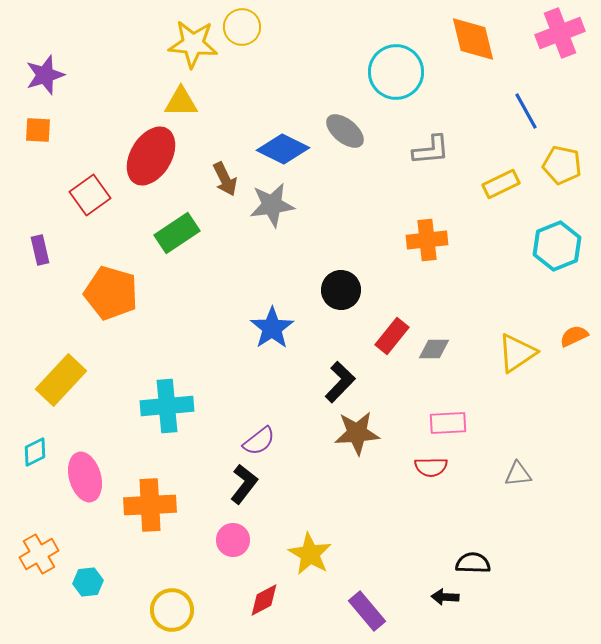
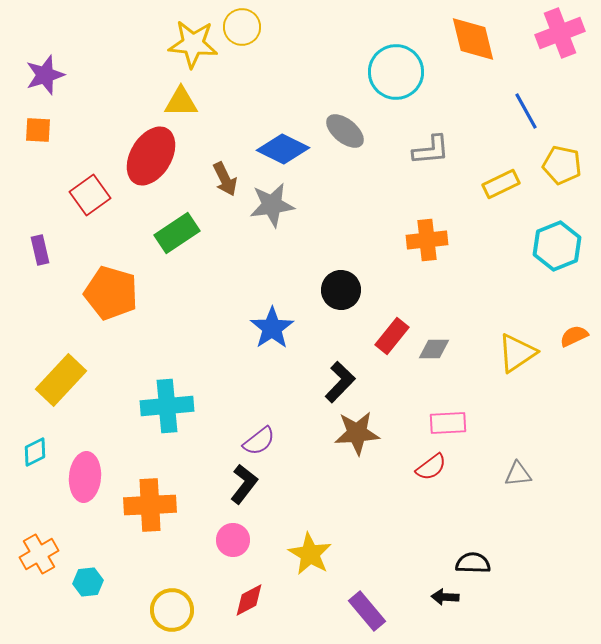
red semicircle at (431, 467): rotated 36 degrees counterclockwise
pink ellipse at (85, 477): rotated 21 degrees clockwise
red diamond at (264, 600): moved 15 px left
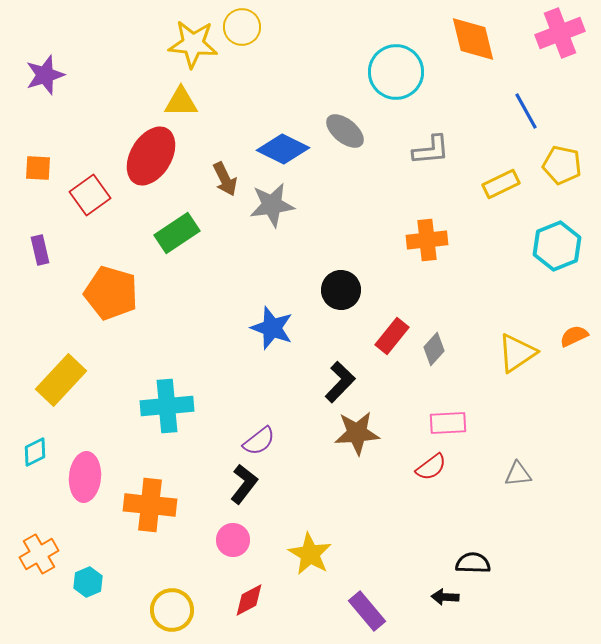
orange square at (38, 130): moved 38 px down
blue star at (272, 328): rotated 18 degrees counterclockwise
gray diamond at (434, 349): rotated 48 degrees counterclockwise
orange cross at (150, 505): rotated 9 degrees clockwise
cyan hexagon at (88, 582): rotated 16 degrees counterclockwise
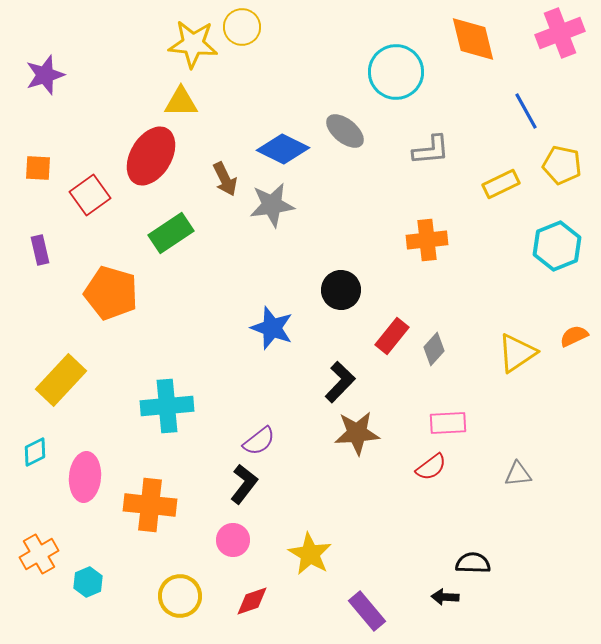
green rectangle at (177, 233): moved 6 px left
red diamond at (249, 600): moved 3 px right, 1 px down; rotated 9 degrees clockwise
yellow circle at (172, 610): moved 8 px right, 14 px up
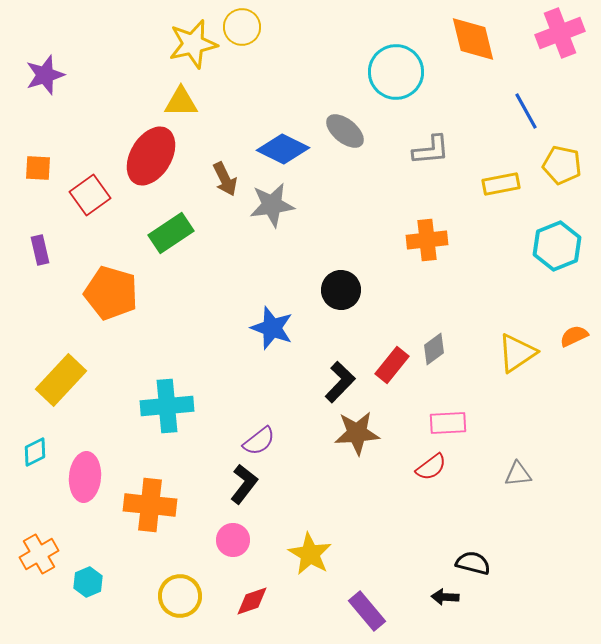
yellow star at (193, 44): rotated 18 degrees counterclockwise
yellow rectangle at (501, 184): rotated 15 degrees clockwise
red rectangle at (392, 336): moved 29 px down
gray diamond at (434, 349): rotated 12 degrees clockwise
black semicircle at (473, 563): rotated 12 degrees clockwise
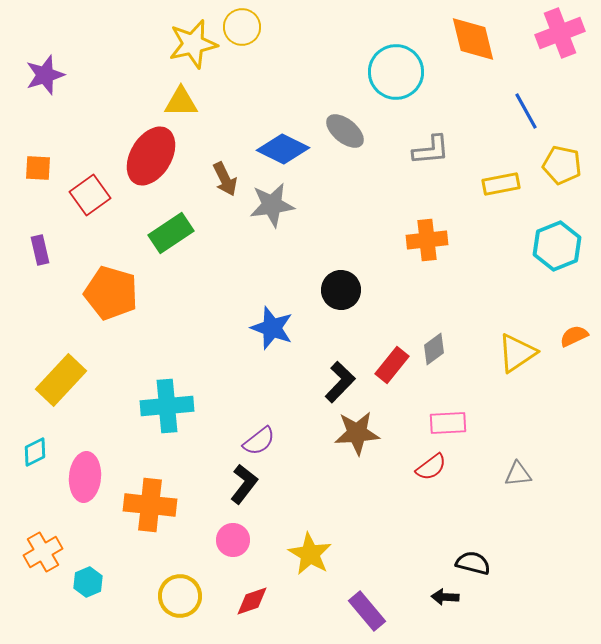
orange cross at (39, 554): moved 4 px right, 2 px up
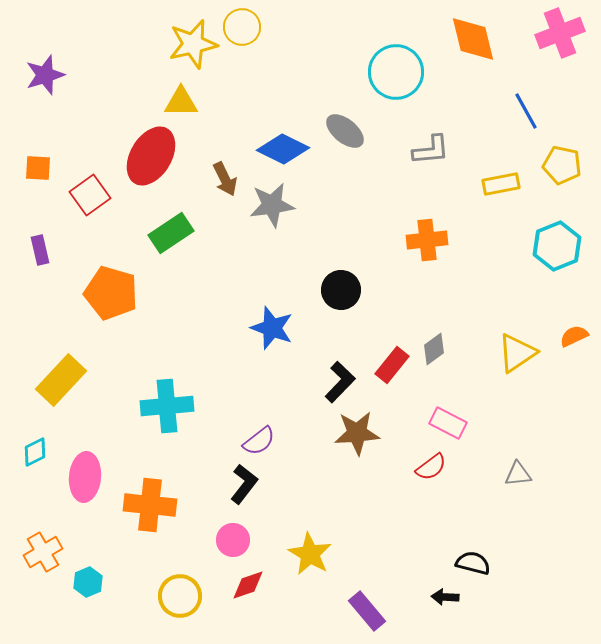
pink rectangle at (448, 423): rotated 30 degrees clockwise
red diamond at (252, 601): moved 4 px left, 16 px up
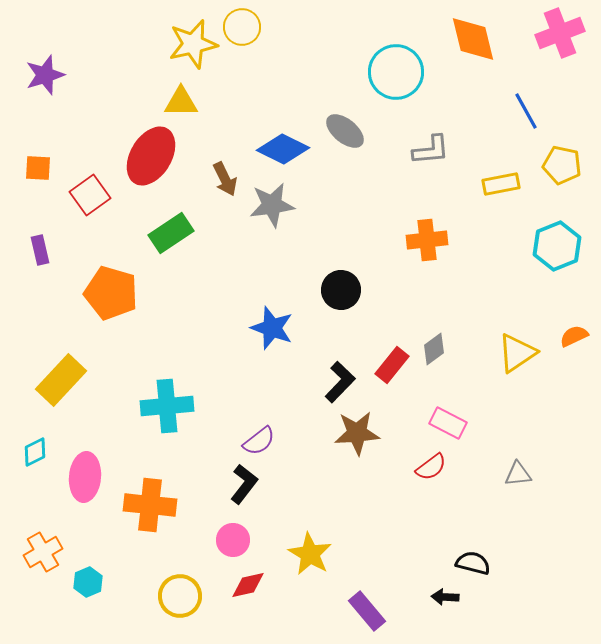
red diamond at (248, 585): rotated 6 degrees clockwise
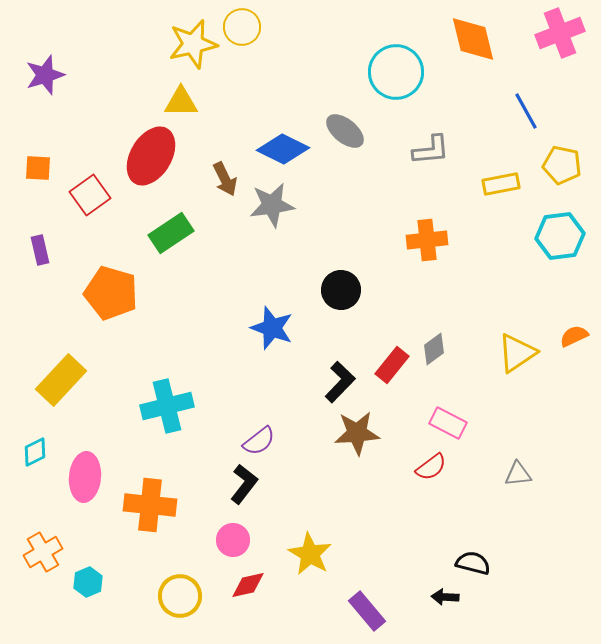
cyan hexagon at (557, 246): moved 3 px right, 10 px up; rotated 15 degrees clockwise
cyan cross at (167, 406): rotated 9 degrees counterclockwise
